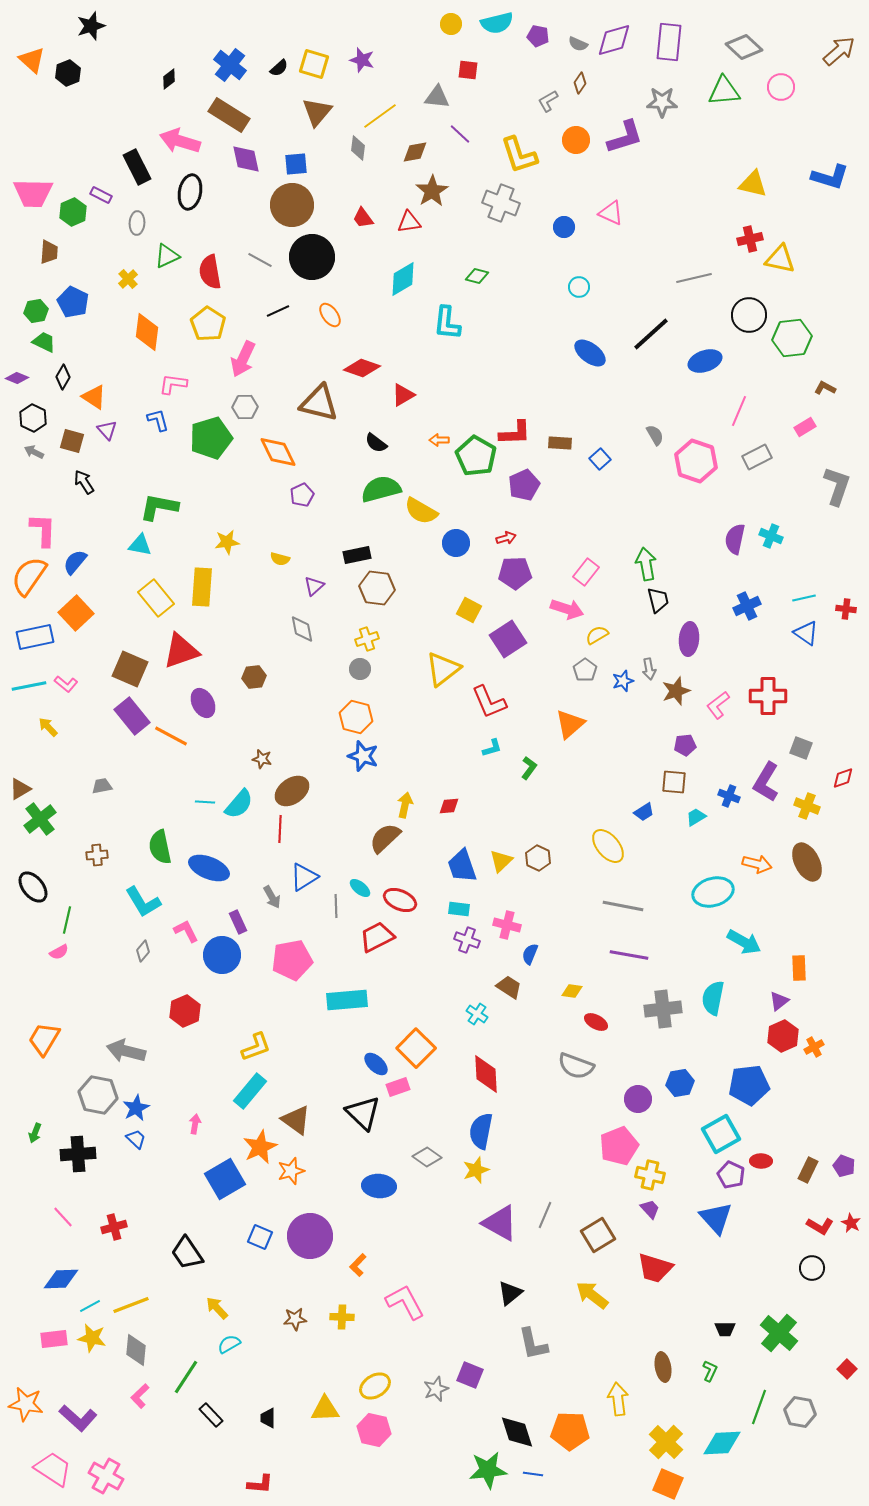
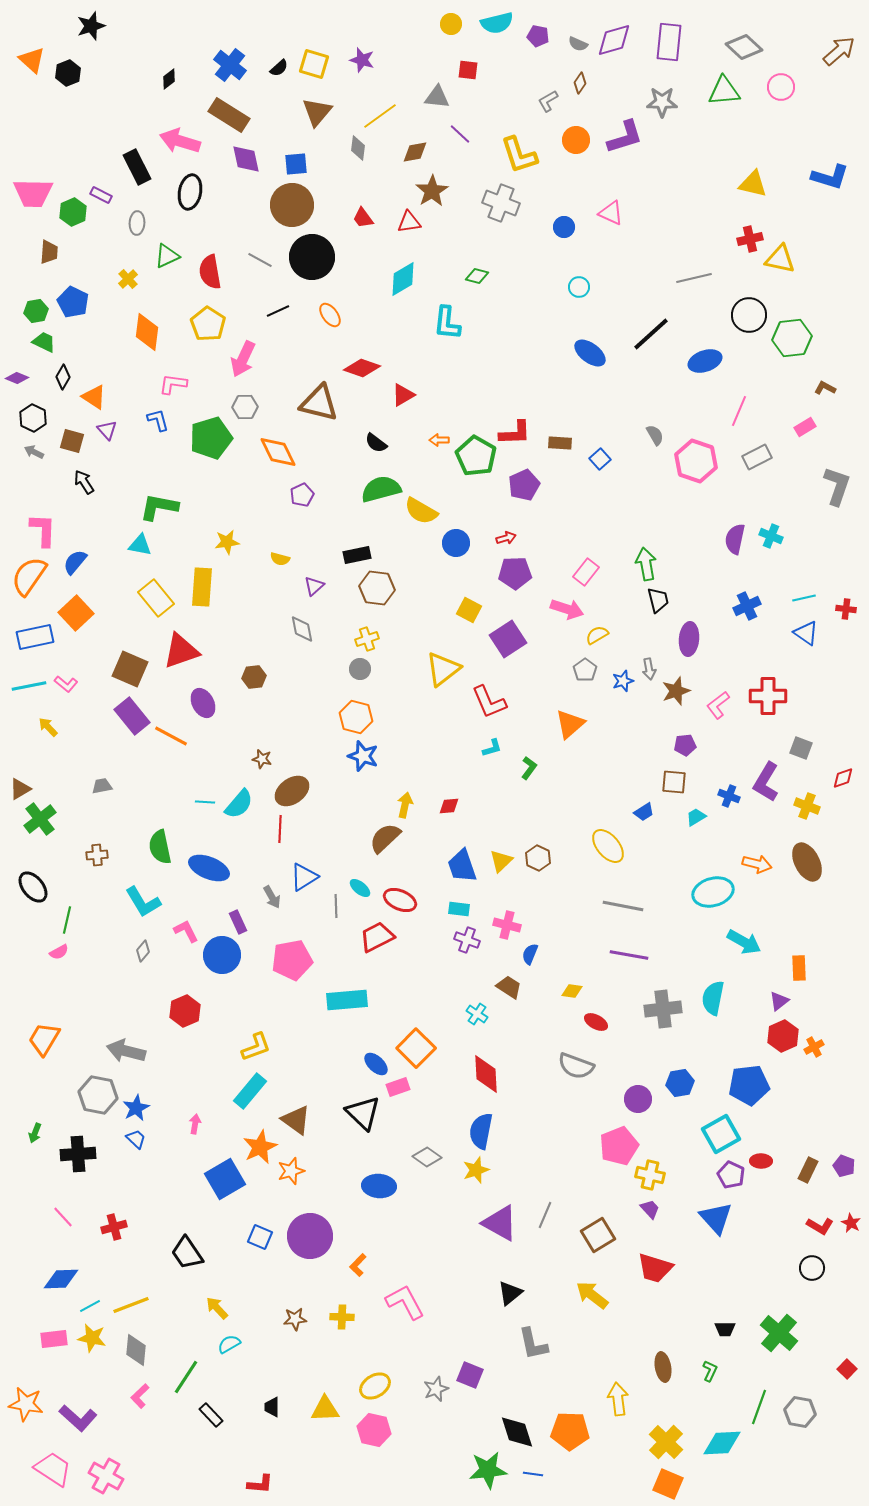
black trapezoid at (268, 1418): moved 4 px right, 11 px up
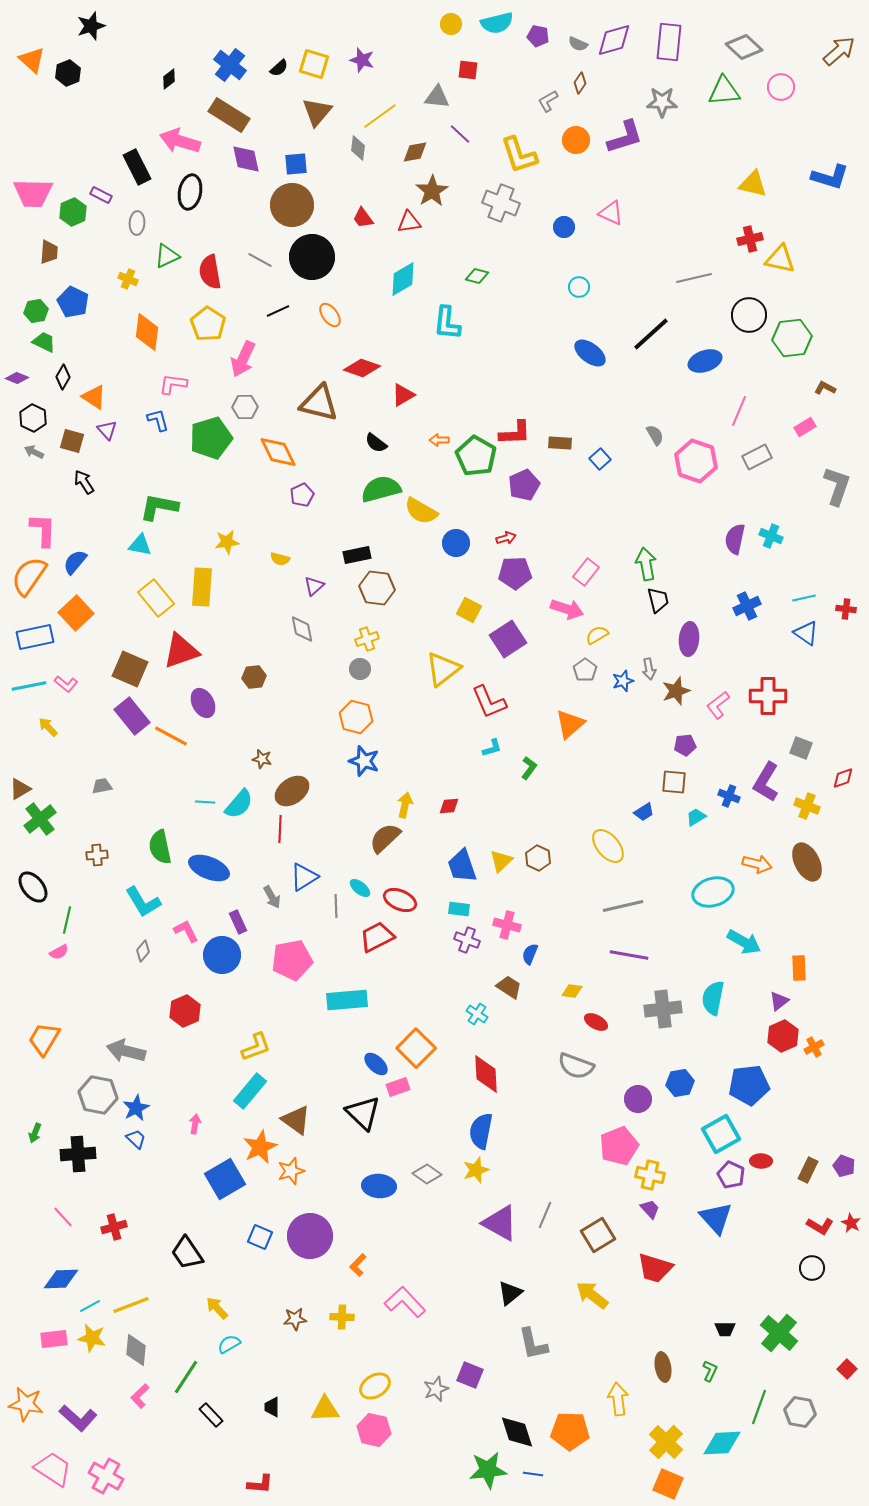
yellow cross at (128, 279): rotated 24 degrees counterclockwise
blue star at (363, 756): moved 1 px right, 5 px down
gray line at (623, 906): rotated 24 degrees counterclockwise
gray diamond at (427, 1157): moved 17 px down
pink L-shape at (405, 1302): rotated 15 degrees counterclockwise
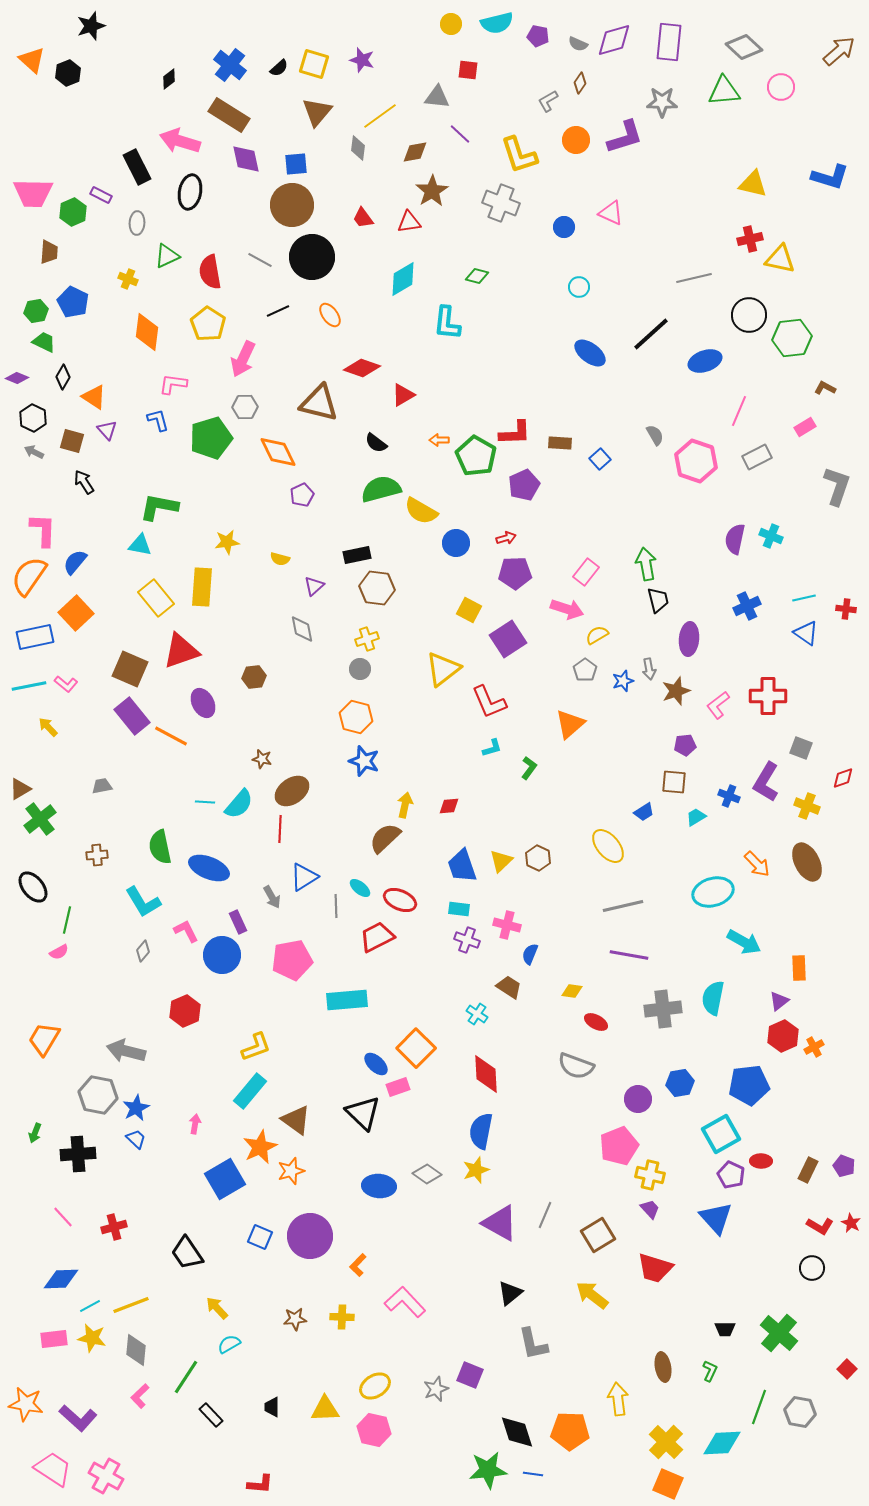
orange arrow at (757, 864): rotated 32 degrees clockwise
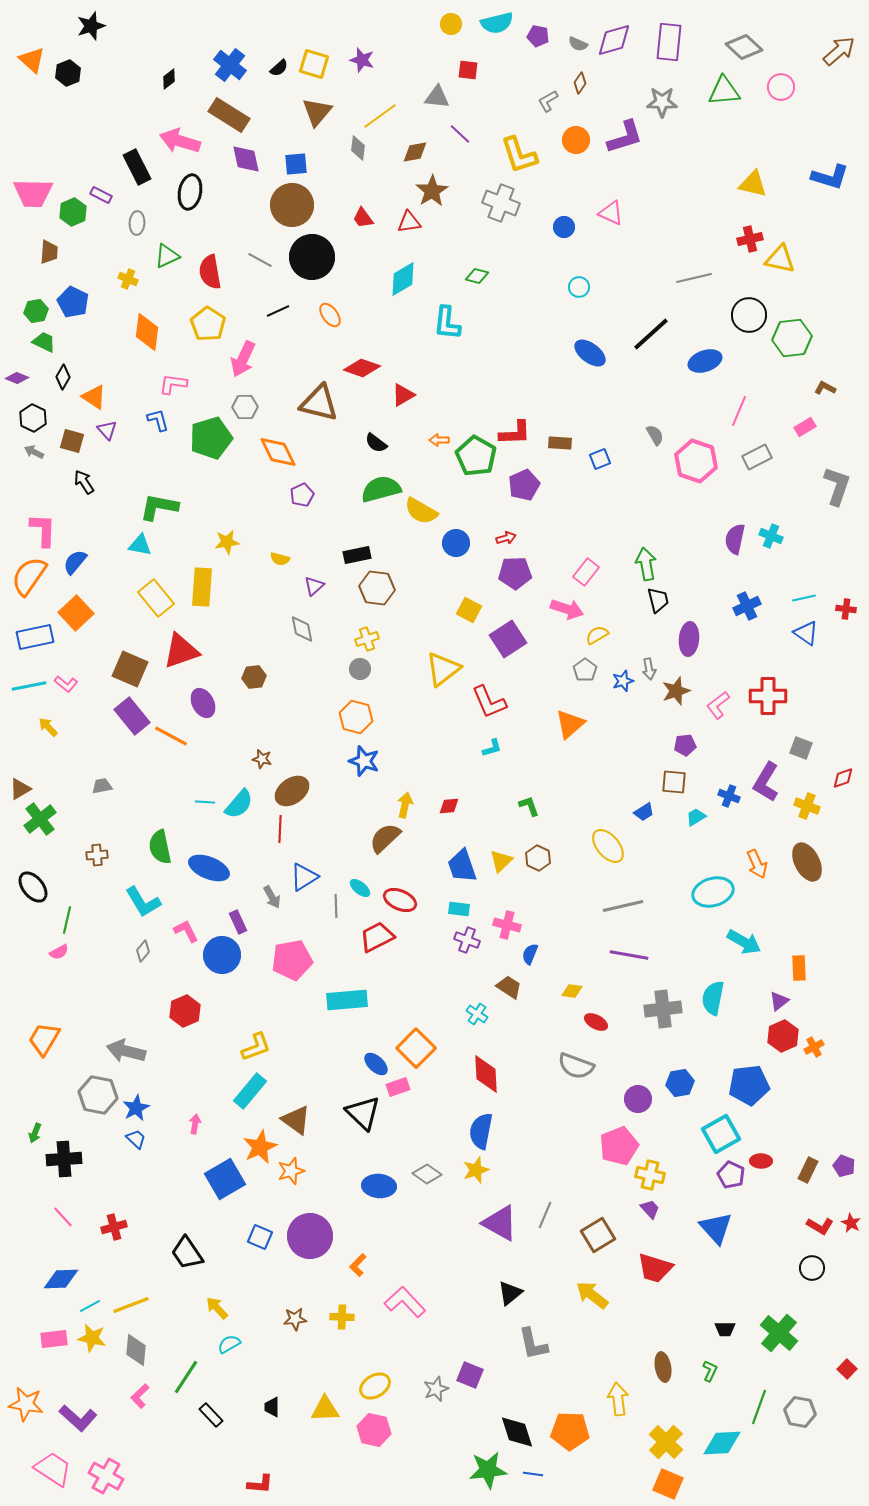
blue square at (600, 459): rotated 20 degrees clockwise
green L-shape at (529, 768): moved 38 px down; rotated 55 degrees counterclockwise
orange arrow at (757, 864): rotated 20 degrees clockwise
black cross at (78, 1154): moved 14 px left, 5 px down
blue triangle at (716, 1218): moved 10 px down
